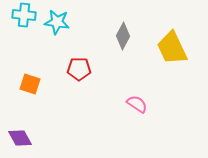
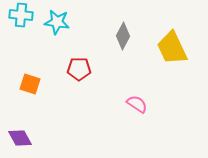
cyan cross: moved 3 px left
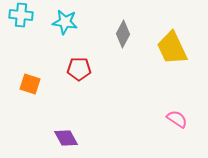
cyan star: moved 8 px right
gray diamond: moved 2 px up
pink semicircle: moved 40 px right, 15 px down
purple diamond: moved 46 px right
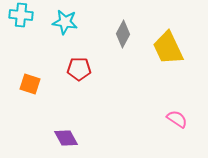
yellow trapezoid: moved 4 px left
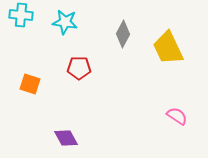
red pentagon: moved 1 px up
pink semicircle: moved 3 px up
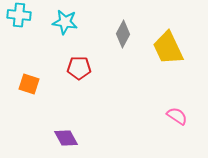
cyan cross: moved 2 px left
orange square: moved 1 px left
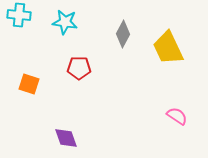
purple diamond: rotated 10 degrees clockwise
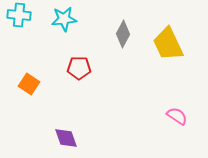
cyan star: moved 1 px left, 3 px up; rotated 15 degrees counterclockwise
yellow trapezoid: moved 4 px up
orange square: rotated 15 degrees clockwise
